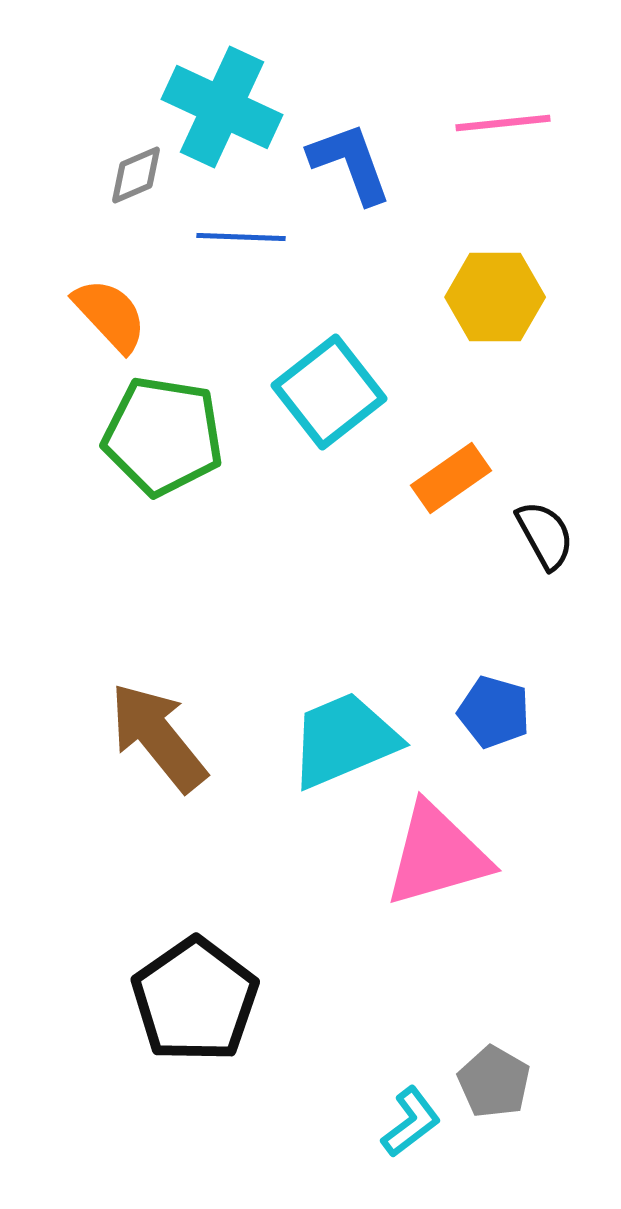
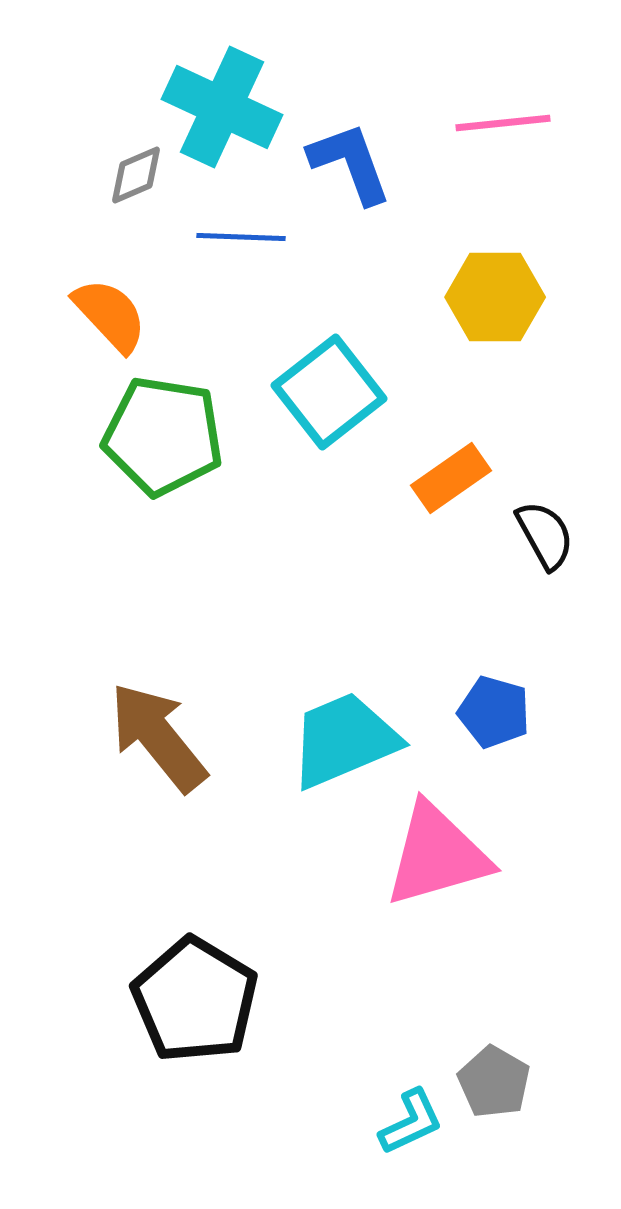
black pentagon: rotated 6 degrees counterclockwise
cyan L-shape: rotated 12 degrees clockwise
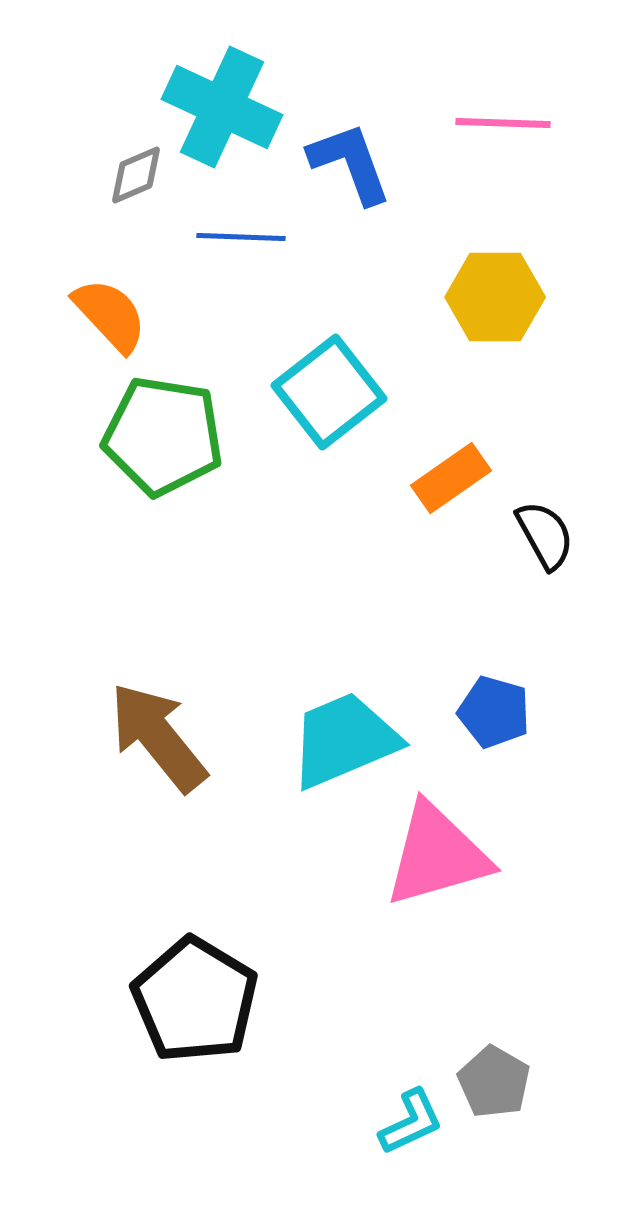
pink line: rotated 8 degrees clockwise
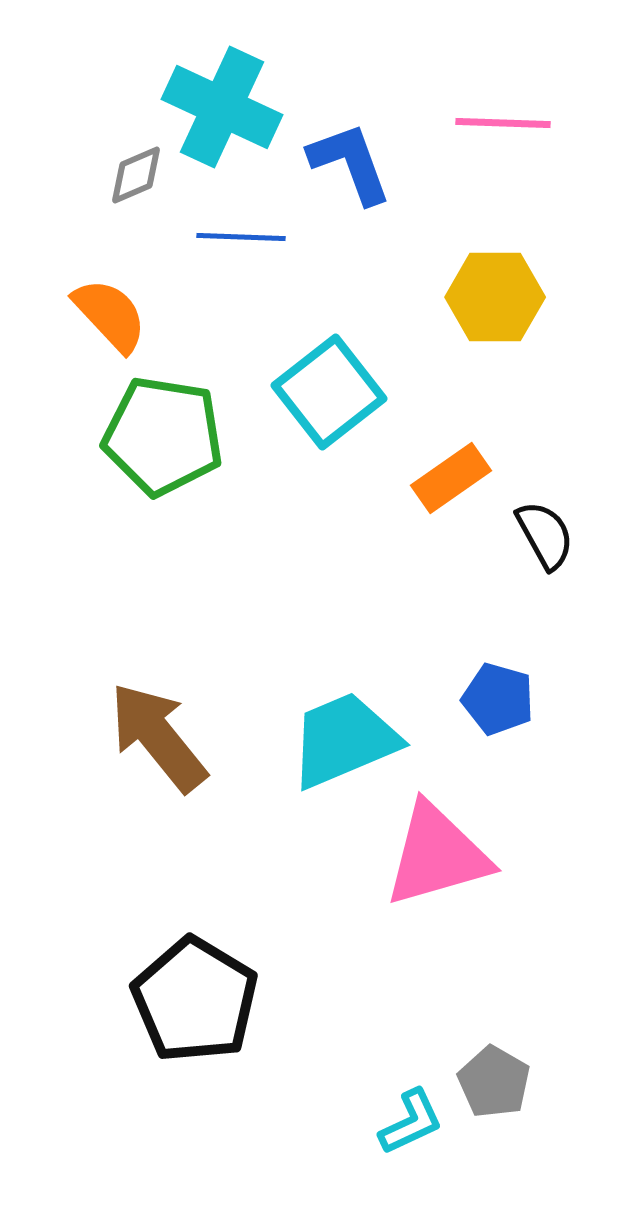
blue pentagon: moved 4 px right, 13 px up
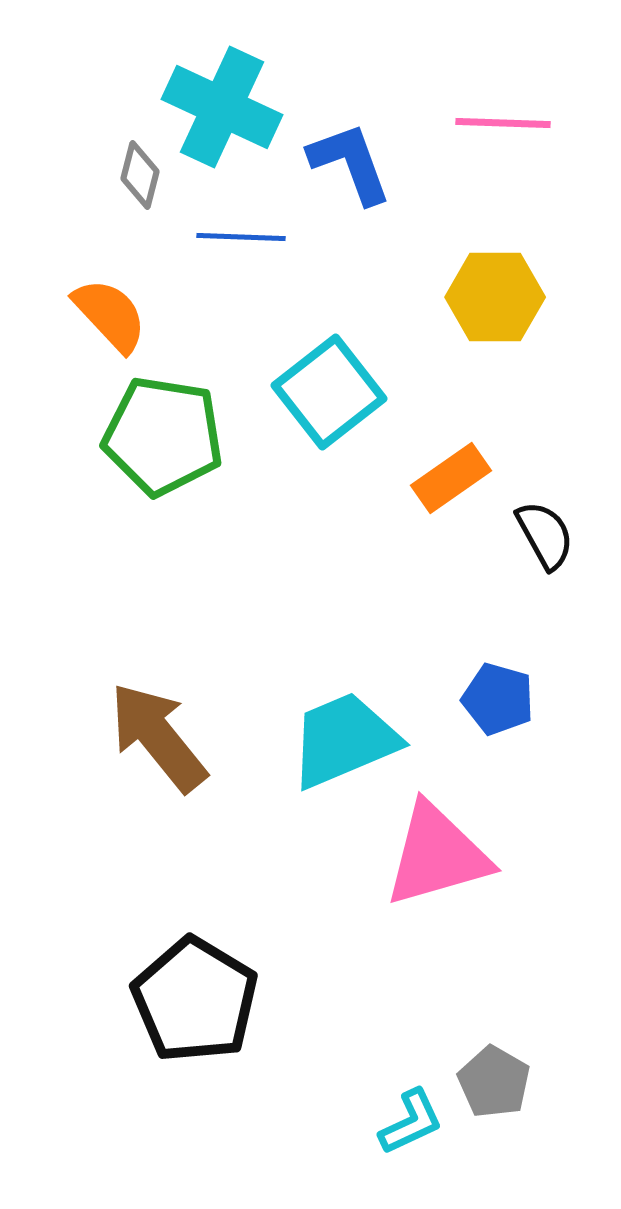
gray diamond: moved 4 px right; rotated 52 degrees counterclockwise
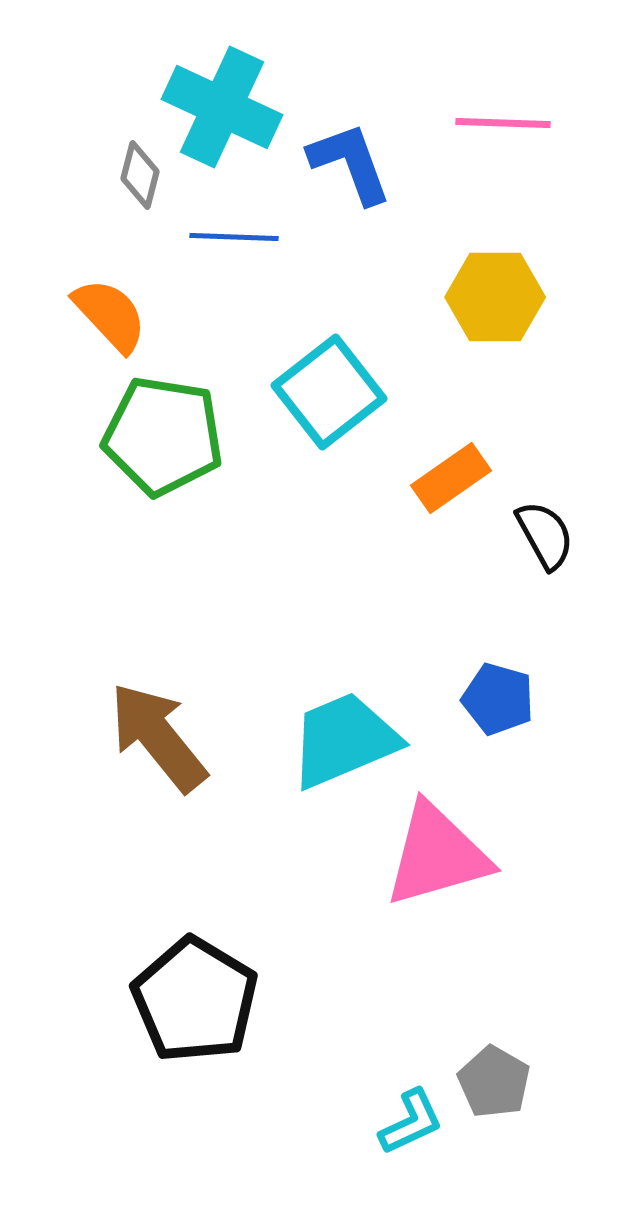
blue line: moved 7 px left
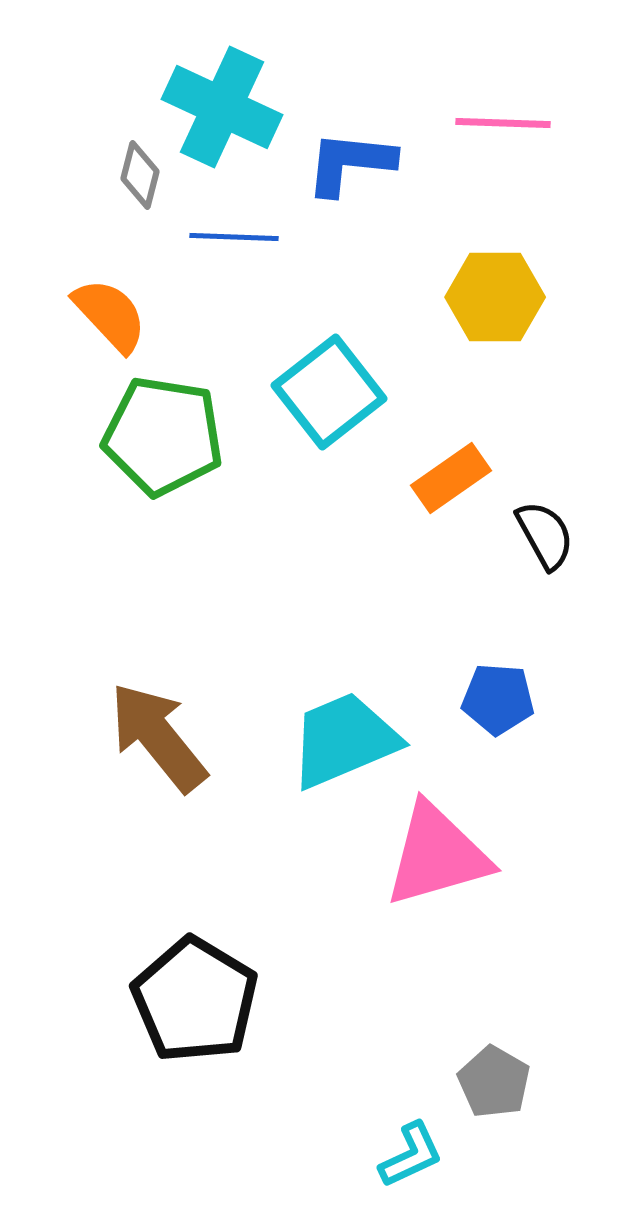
blue L-shape: rotated 64 degrees counterclockwise
blue pentagon: rotated 12 degrees counterclockwise
cyan L-shape: moved 33 px down
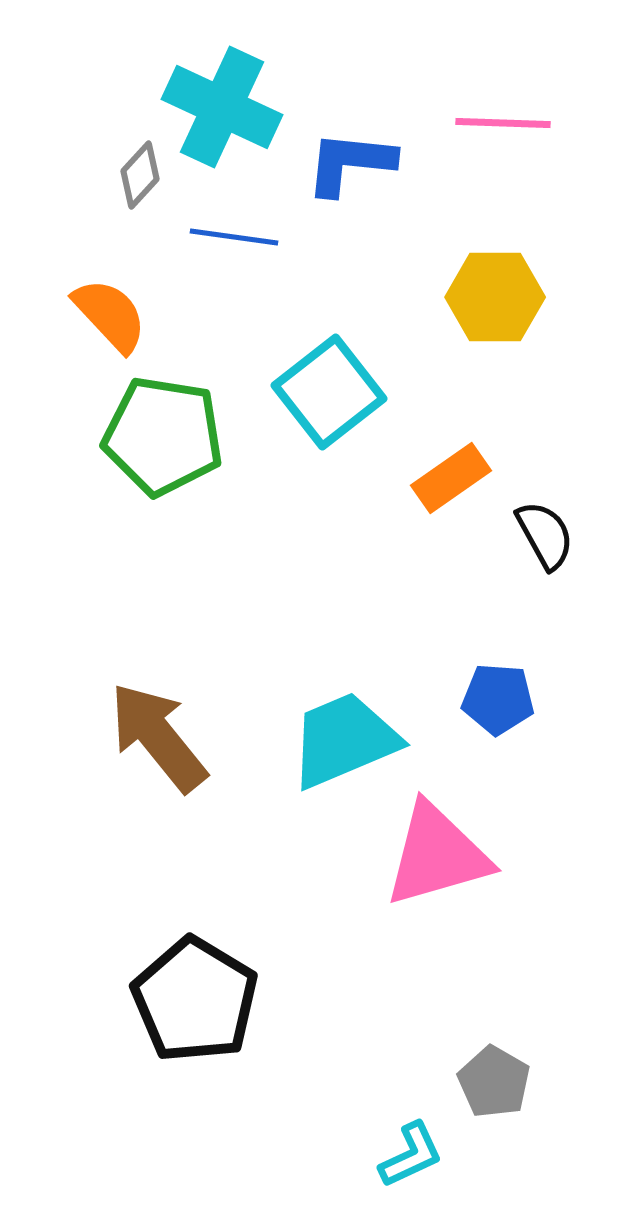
gray diamond: rotated 28 degrees clockwise
blue line: rotated 6 degrees clockwise
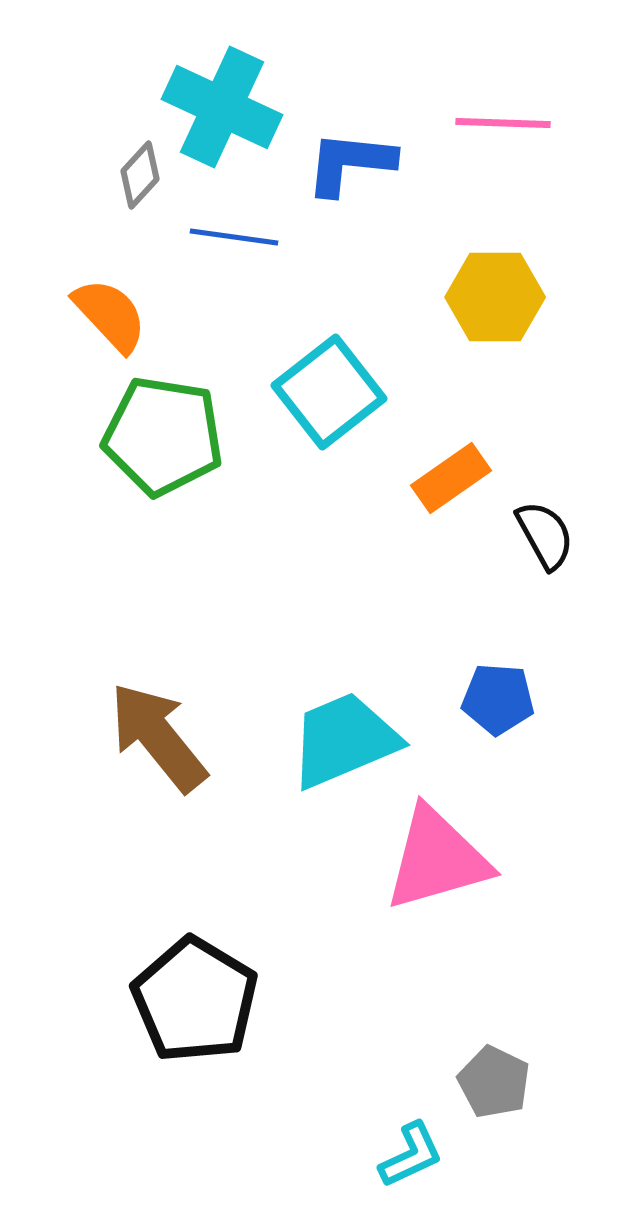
pink triangle: moved 4 px down
gray pentagon: rotated 4 degrees counterclockwise
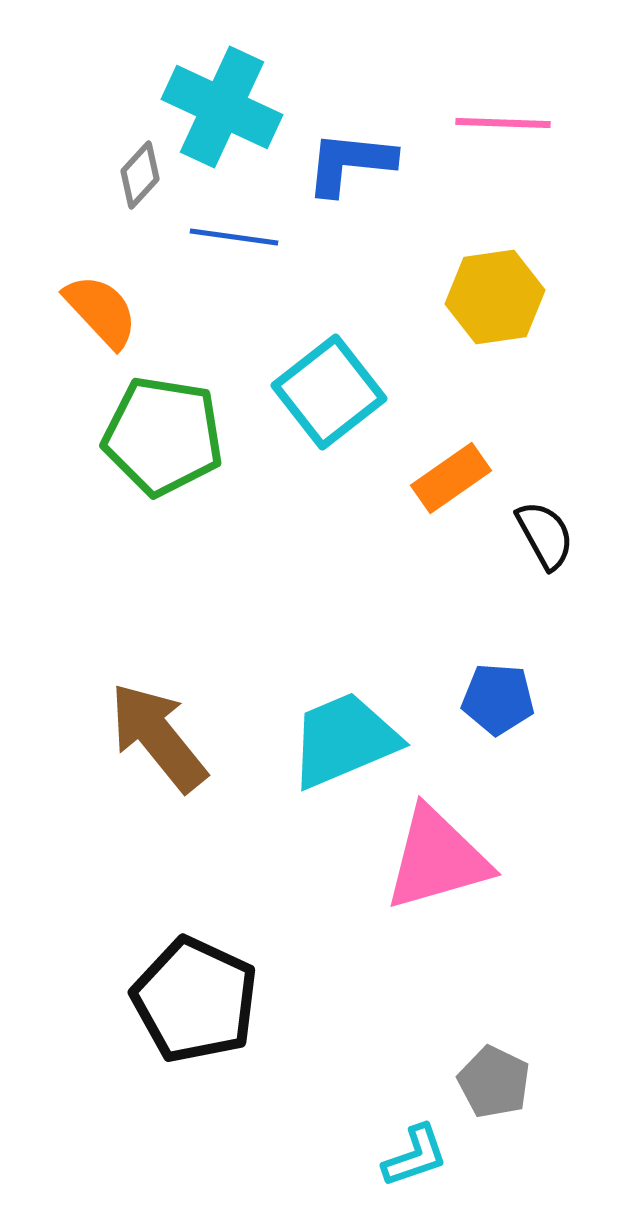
yellow hexagon: rotated 8 degrees counterclockwise
orange semicircle: moved 9 px left, 4 px up
black pentagon: rotated 6 degrees counterclockwise
cyan L-shape: moved 4 px right, 1 px down; rotated 6 degrees clockwise
